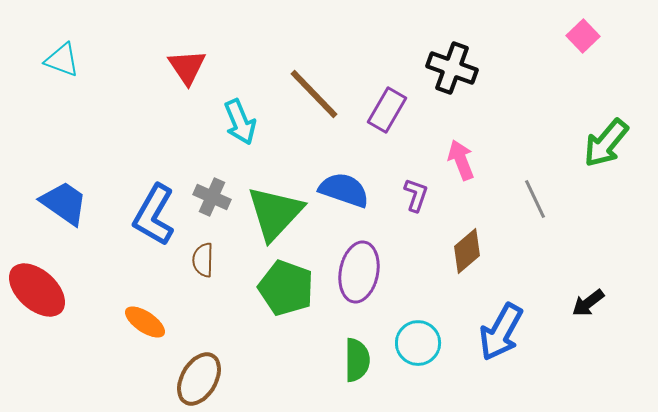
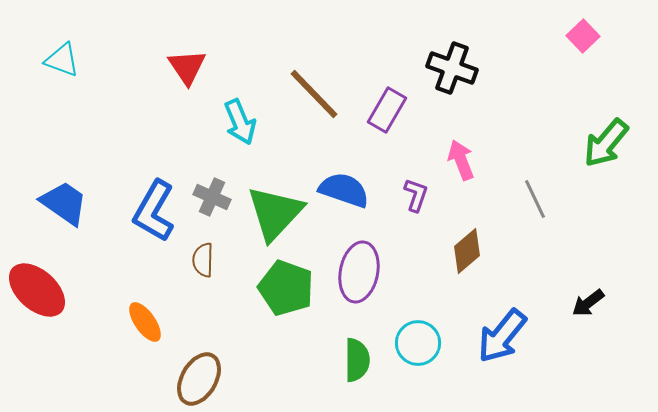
blue L-shape: moved 4 px up
orange ellipse: rotated 21 degrees clockwise
blue arrow: moved 1 px right, 4 px down; rotated 10 degrees clockwise
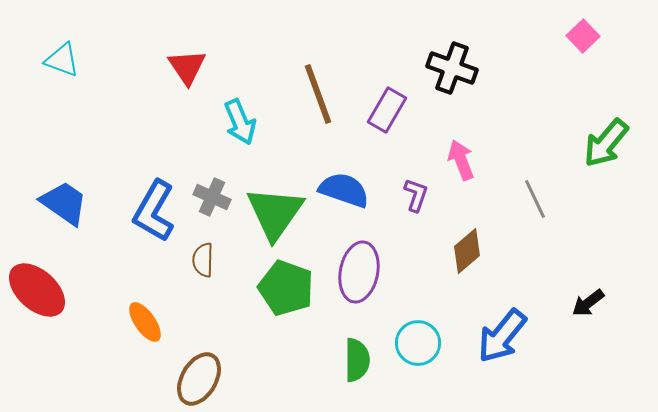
brown line: moved 4 px right; rotated 24 degrees clockwise
green triangle: rotated 8 degrees counterclockwise
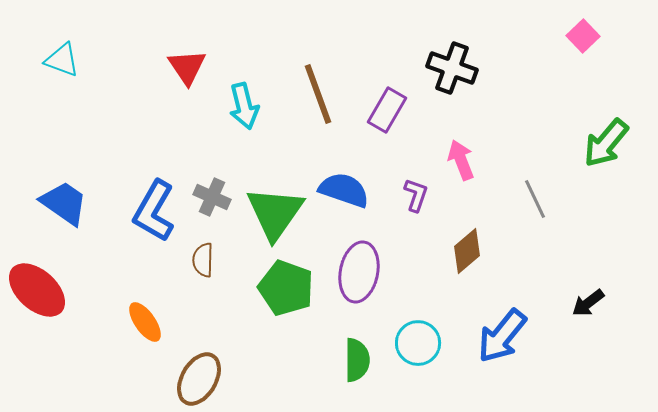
cyan arrow: moved 4 px right, 16 px up; rotated 9 degrees clockwise
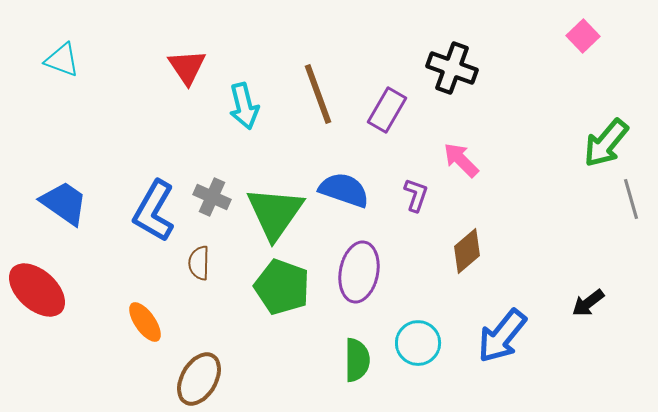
pink arrow: rotated 24 degrees counterclockwise
gray line: moved 96 px right; rotated 9 degrees clockwise
brown semicircle: moved 4 px left, 3 px down
green pentagon: moved 4 px left, 1 px up
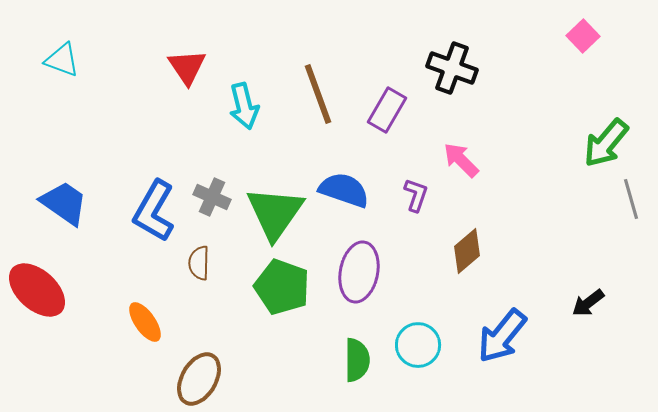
cyan circle: moved 2 px down
